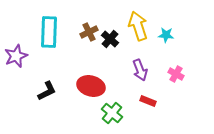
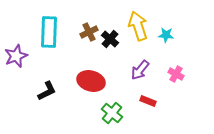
purple arrow: rotated 60 degrees clockwise
red ellipse: moved 5 px up
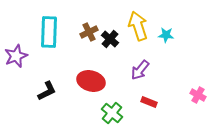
pink cross: moved 22 px right, 21 px down
red rectangle: moved 1 px right, 1 px down
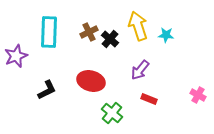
black L-shape: moved 1 px up
red rectangle: moved 3 px up
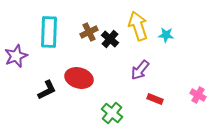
red ellipse: moved 12 px left, 3 px up
red rectangle: moved 6 px right
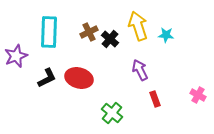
purple arrow: rotated 115 degrees clockwise
black L-shape: moved 12 px up
red rectangle: rotated 49 degrees clockwise
